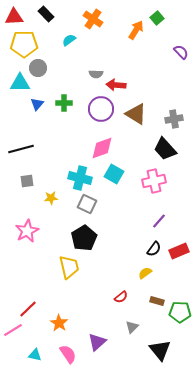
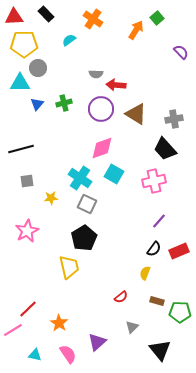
green cross at (64, 103): rotated 14 degrees counterclockwise
cyan cross at (80, 178): rotated 20 degrees clockwise
yellow semicircle at (145, 273): rotated 32 degrees counterclockwise
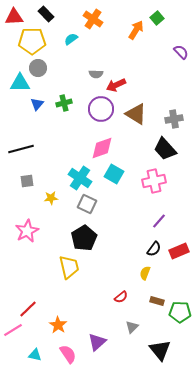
cyan semicircle at (69, 40): moved 2 px right, 1 px up
yellow pentagon at (24, 44): moved 8 px right, 3 px up
red arrow at (116, 85): rotated 30 degrees counterclockwise
orange star at (59, 323): moved 1 px left, 2 px down
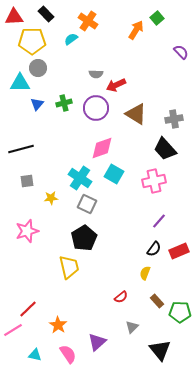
orange cross at (93, 19): moved 5 px left, 2 px down
purple circle at (101, 109): moved 5 px left, 1 px up
pink star at (27, 231): rotated 10 degrees clockwise
brown rectangle at (157, 301): rotated 32 degrees clockwise
